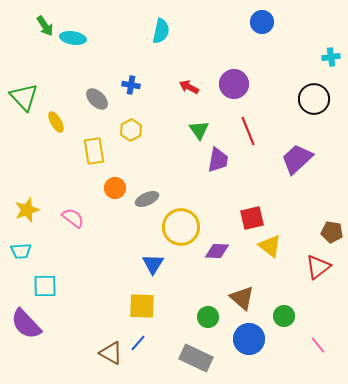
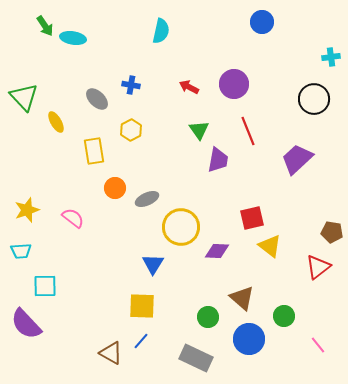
blue line at (138, 343): moved 3 px right, 2 px up
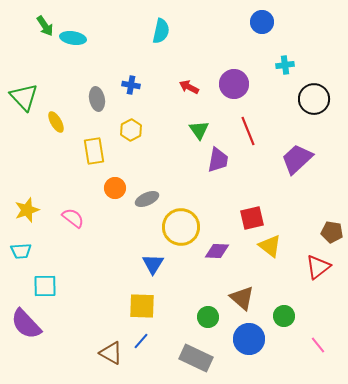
cyan cross at (331, 57): moved 46 px left, 8 px down
gray ellipse at (97, 99): rotated 35 degrees clockwise
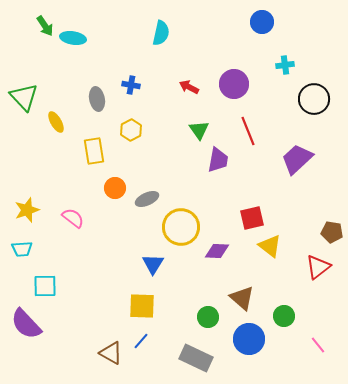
cyan semicircle at (161, 31): moved 2 px down
cyan trapezoid at (21, 251): moved 1 px right, 2 px up
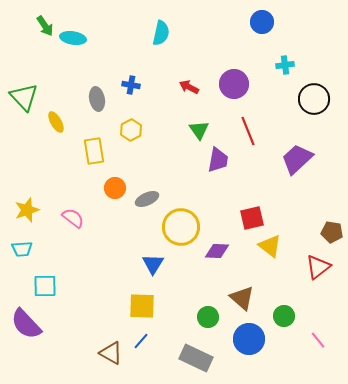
pink line at (318, 345): moved 5 px up
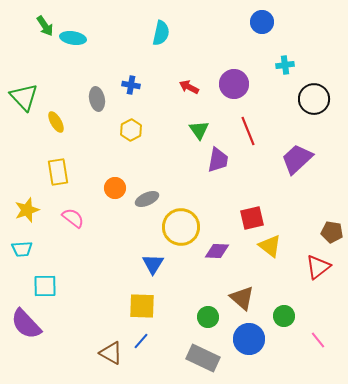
yellow rectangle at (94, 151): moved 36 px left, 21 px down
gray rectangle at (196, 358): moved 7 px right
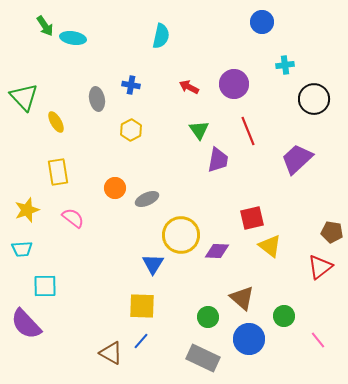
cyan semicircle at (161, 33): moved 3 px down
yellow circle at (181, 227): moved 8 px down
red triangle at (318, 267): moved 2 px right
